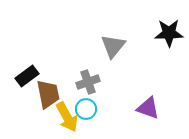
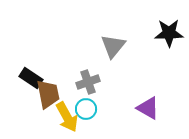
black rectangle: moved 4 px right, 2 px down; rotated 70 degrees clockwise
purple triangle: rotated 10 degrees clockwise
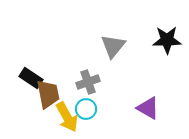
black star: moved 2 px left, 7 px down
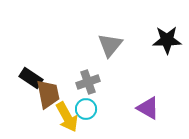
gray triangle: moved 3 px left, 1 px up
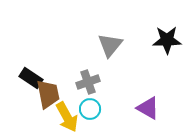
cyan circle: moved 4 px right
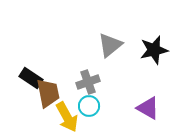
black star: moved 13 px left, 10 px down; rotated 12 degrees counterclockwise
gray triangle: rotated 12 degrees clockwise
brown trapezoid: moved 1 px up
cyan circle: moved 1 px left, 3 px up
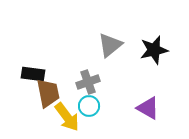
black rectangle: moved 2 px right, 4 px up; rotated 25 degrees counterclockwise
yellow arrow: rotated 8 degrees counterclockwise
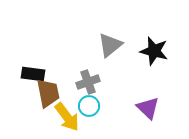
black star: moved 1 px down; rotated 28 degrees clockwise
purple triangle: rotated 15 degrees clockwise
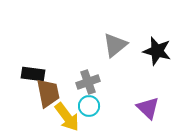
gray triangle: moved 5 px right
black star: moved 3 px right
